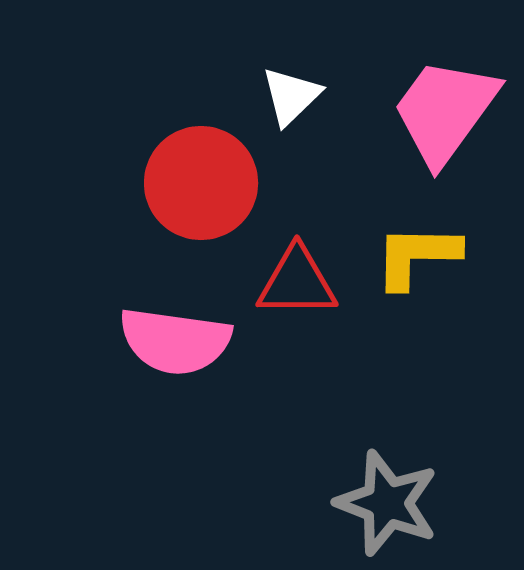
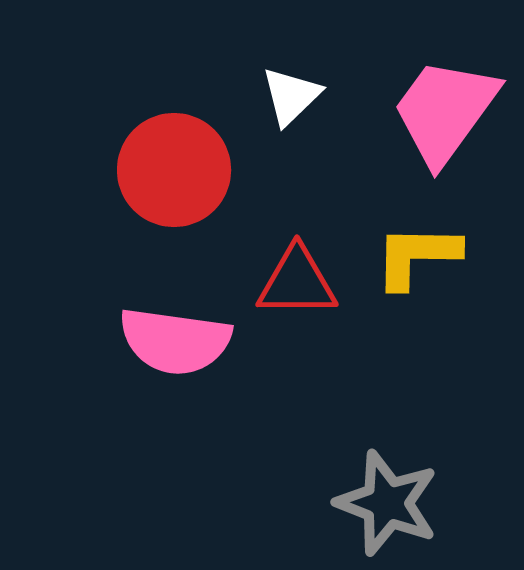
red circle: moved 27 px left, 13 px up
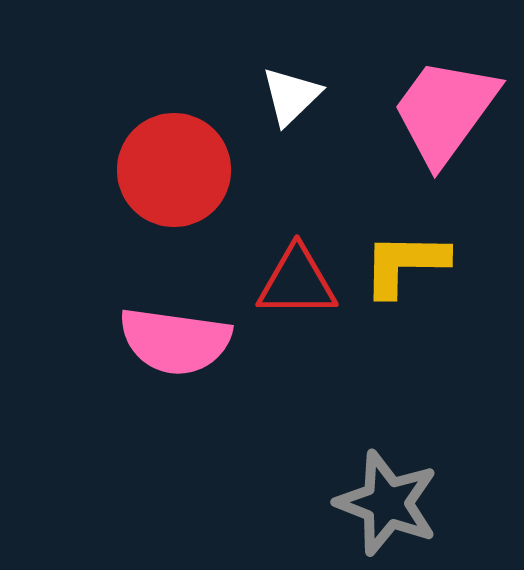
yellow L-shape: moved 12 px left, 8 px down
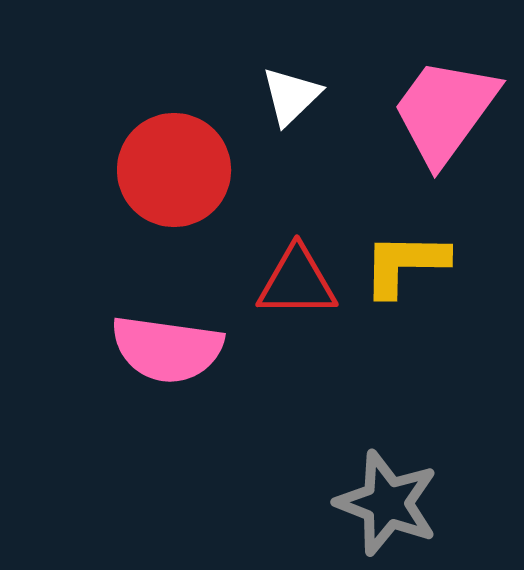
pink semicircle: moved 8 px left, 8 px down
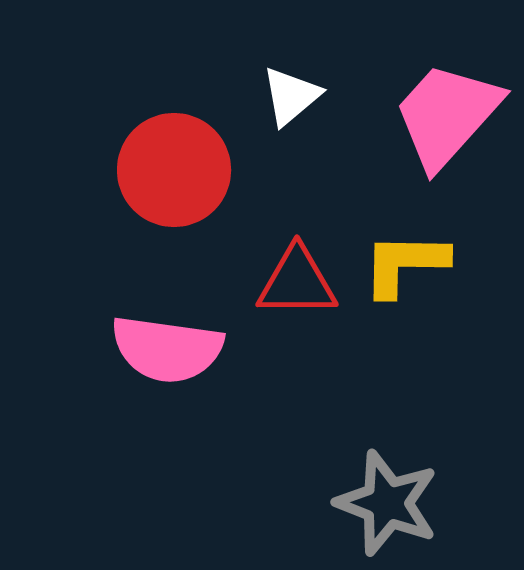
white triangle: rotated 4 degrees clockwise
pink trapezoid: moved 2 px right, 4 px down; rotated 6 degrees clockwise
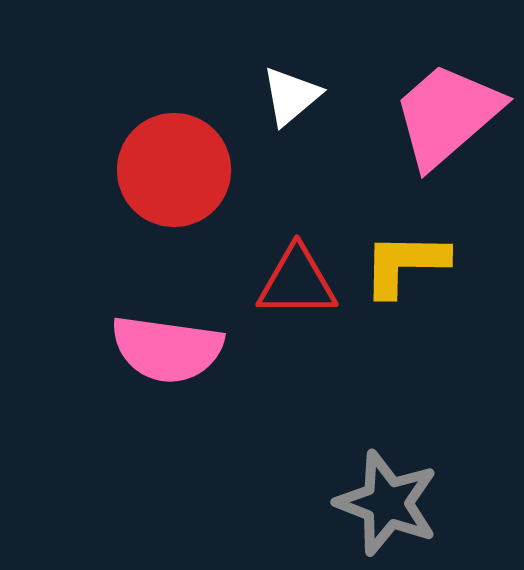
pink trapezoid: rotated 7 degrees clockwise
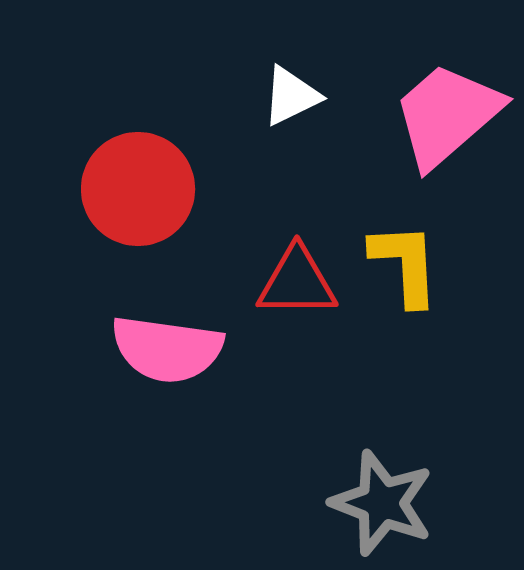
white triangle: rotated 14 degrees clockwise
red circle: moved 36 px left, 19 px down
yellow L-shape: rotated 86 degrees clockwise
gray star: moved 5 px left
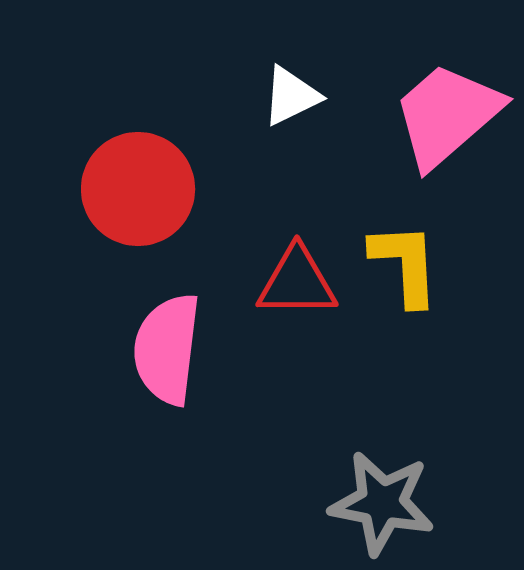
pink semicircle: rotated 89 degrees clockwise
gray star: rotated 10 degrees counterclockwise
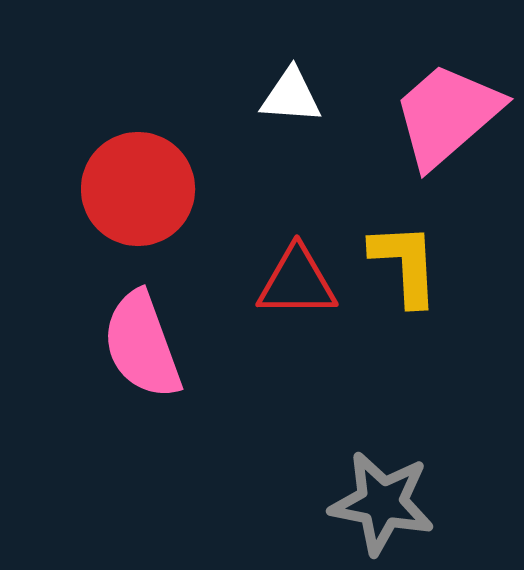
white triangle: rotated 30 degrees clockwise
pink semicircle: moved 25 px left, 4 px up; rotated 27 degrees counterclockwise
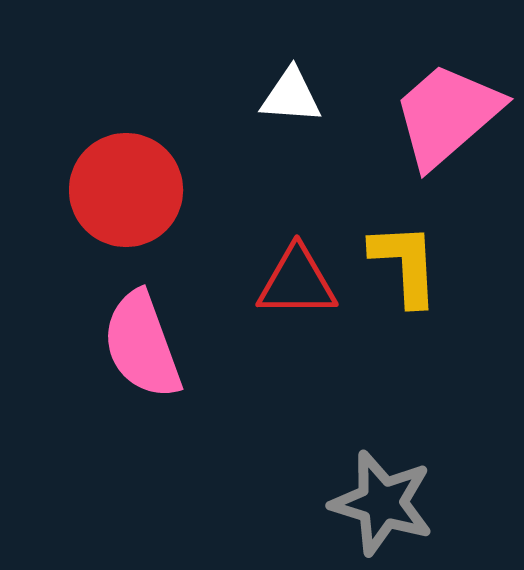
red circle: moved 12 px left, 1 px down
gray star: rotated 6 degrees clockwise
